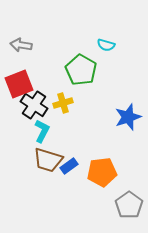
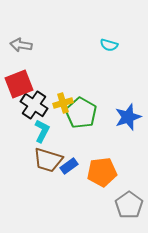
cyan semicircle: moved 3 px right
green pentagon: moved 43 px down
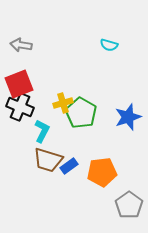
black cross: moved 14 px left, 2 px down; rotated 12 degrees counterclockwise
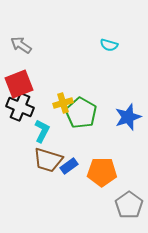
gray arrow: rotated 25 degrees clockwise
orange pentagon: rotated 8 degrees clockwise
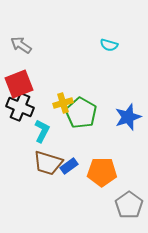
brown trapezoid: moved 3 px down
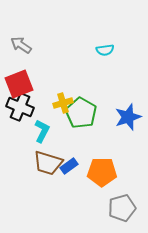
cyan semicircle: moved 4 px left, 5 px down; rotated 24 degrees counterclockwise
gray pentagon: moved 7 px left, 3 px down; rotated 20 degrees clockwise
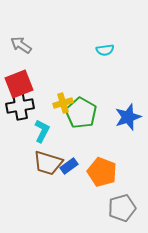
black cross: moved 1 px up; rotated 32 degrees counterclockwise
orange pentagon: rotated 20 degrees clockwise
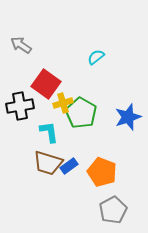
cyan semicircle: moved 9 px left, 7 px down; rotated 150 degrees clockwise
red square: moved 27 px right; rotated 32 degrees counterclockwise
cyan L-shape: moved 7 px right, 1 px down; rotated 35 degrees counterclockwise
gray pentagon: moved 9 px left, 2 px down; rotated 12 degrees counterclockwise
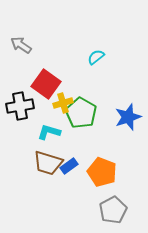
cyan L-shape: rotated 65 degrees counterclockwise
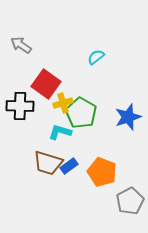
black cross: rotated 12 degrees clockwise
cyan L-shape: moved 11 px right
gray pentagon: moved 17 px right, 9 px up
